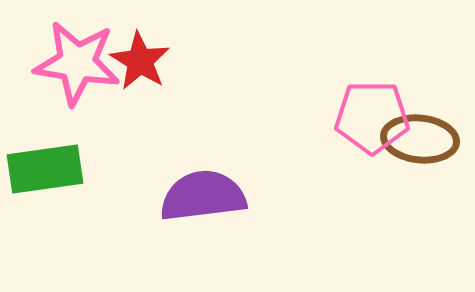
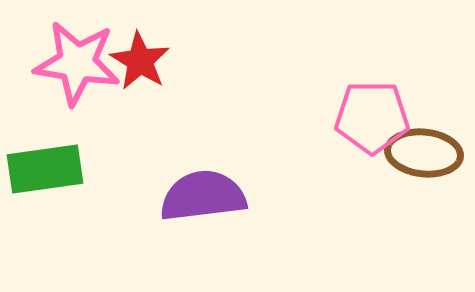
brown ellipse: moved 4 px right, 14 px down
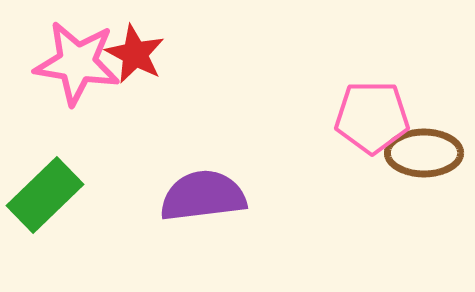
red star: moved 5 px left, 7 px up; rotated 4 degrees counterclockwise
brown ellipse: rotated 6 degrees counterclockwise
green rectangle: moved 26 px down; rotated 36 degrees counterclockwise
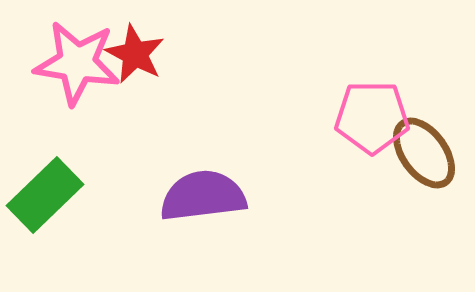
brown ellipse: rotated 54 degrees clockwise
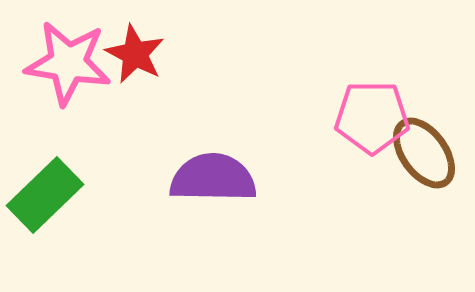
pink star: moved 9 px left
purple semicircle: moved 10 px right, 18 px up; rotated 8 degrees clockwise
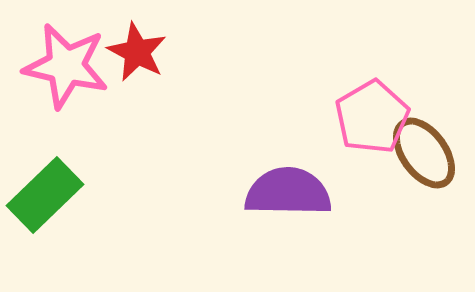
red star: moved 2 px right, 2 px up
pink star: moved 2 px left, 3 px down; rotated 4 degrees clockwise
pink pentagon: rotated 30 degrees counterclockwise
purple semicircle: moved 75 px right, 14 px down
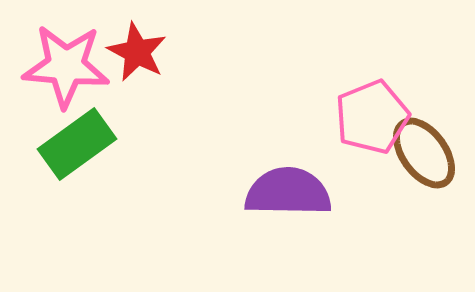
pink star: rotated 8 degrees counterclockwise
pink pentagon: rotated 8 degrees clockwise
green rectangle: moved 32 px right, 51 px up; rotated 8 degrees clockwise
